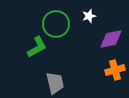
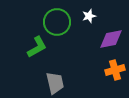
green circle: moved 1 px right, 2 px up
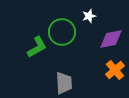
green circle: moved 5 px right, 10 px down
orange cross: rotated 24 degrees counterclockwise
gray trapezoid: moved 9 px right; rotated 10 degrees clockwise
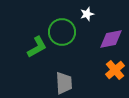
white star: moved 2 px left, 2 px up
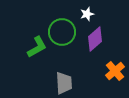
purple diamond: moved 16 px left; rotated 30 degrees counterclockwise
orange cross: moved 1 px down
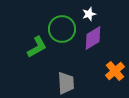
white star: moved 2 px right
green circle: moved 3 px up
purple diamond: moved 2 px left, 1 px up; rotated 10 degrees clockwise
gray trapezoid: moved 2 px right
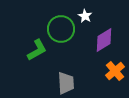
white star: moved 4 px left, 2 px down; rotated 24 degrees counterclockwise
green circle: moved 1 px left
purple diamond: moved 11 px right, 2 px down
green L-shape: moved 3 px down
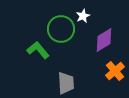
white star: moved 2 px left; rotated 16 degrees clockwise
green L-shape: moved 1 px right; rotated 100 degrees counterclockwise
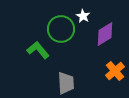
white star: rotated 16 degrees counterclockwise
purple diamond: moved 1 px right, 6 px up
